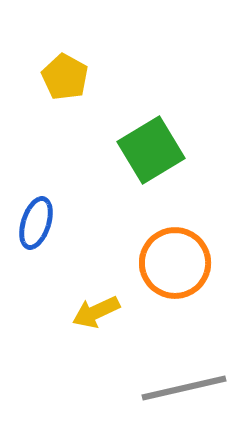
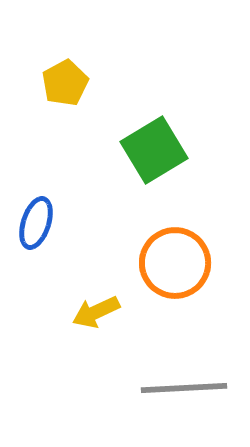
yellow pentagon: moved 6 px down; rotated 15 degrees clockwise
green square: moved 3 px right
gray line: rotated 10 degrees clockwise
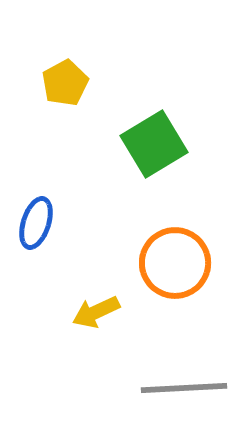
green square: moved 6 px up
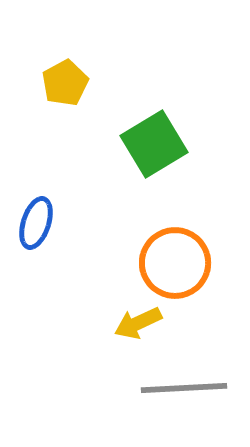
yellow arrow: moved 42 px right, 11 px down
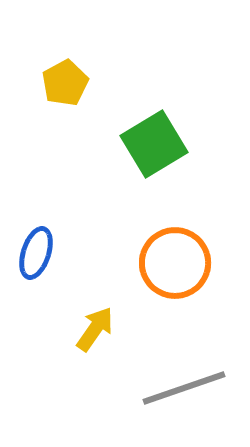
blue ellipse: moved 30 px down
yellow arrow: moved 43 px left, 6 px down; rotated 150 degrees clockwise
gray line: rotated 16 degrees counterclockwise
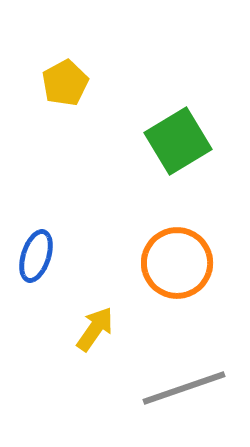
green square: moved 24 px right, 3 px up
blue ellipse: moved 3 px down
orange circle: moved 2 px right
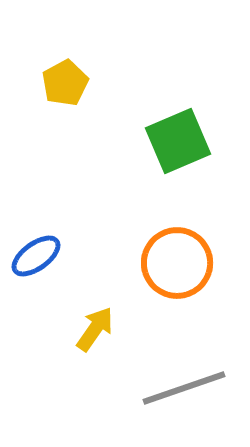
green square: rotated 8 degrees clockwise
blue ellipse: rotated 36 degrees clockwise
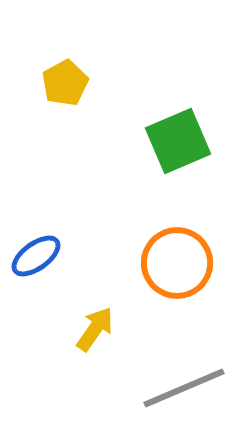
gray line: rotated 4 degrees counterclockwise
